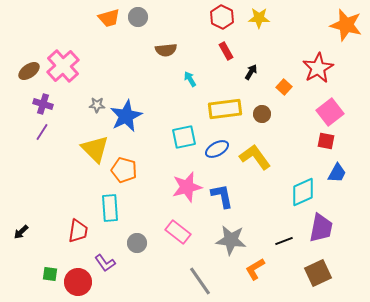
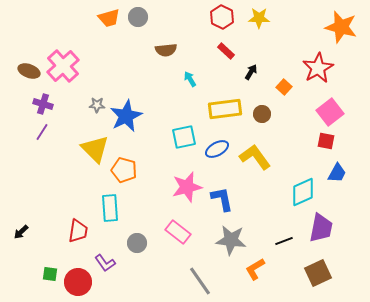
orange star at (346, 25): moved 5 px left, 2 px down
red rectangle at (226, 51): rotated 18 degrees counterclockwise
brown ellipse at (29, 71): rotated 55 degrees clockwise
blue L-shape at (222, 196): moved 3 px down
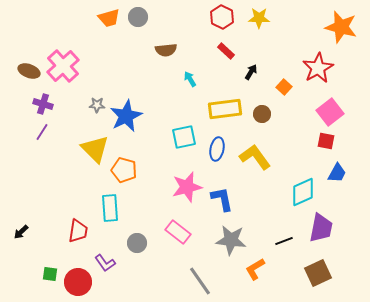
blue ellipse at (217, 149): rotated 50 degrees counterclockwise
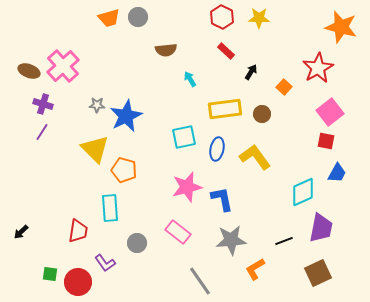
gray star at (231, 240): rotated 12 degrees counterclockwise
